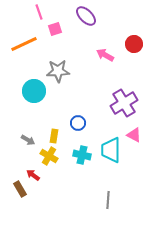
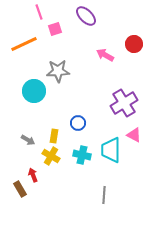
yellow cross: moved 2 px right
red arrow: rotated 32 degrees clockwise
gray line: moved 4 px left, 5 px up
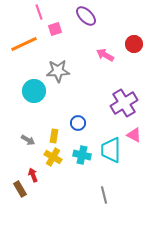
yellow cross: moved 2 px right, 1 px down
gray line: rotated 18 degrees counterclockwise
